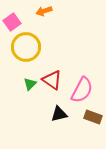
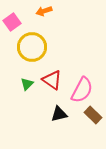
yellow circle: moved 6 px right
green triangle: moved 3 px left
brown rectangle: moved 2 px up; rotated 24 degrees clockwise
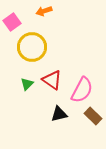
brown rectangle: moved 1 px down
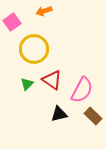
yellow circle: moved 2 px right, 2 px down
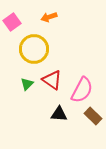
orange arrow: moved 5 px right, 6 px down
black triangle: rotated 18 degrees clockwise
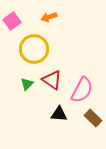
pink square: moved 1 px up
brown rectangle: moved 2 px down
